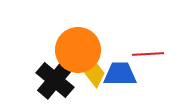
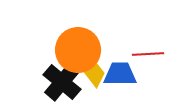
black cross: moved 7 px right, 2 px down
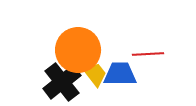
yellow trapezoid: moved 1 px right
black cross: rotated 12 degrees clockwise
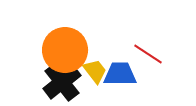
orange circle: moved 13 px left
red line: rotated 36 degrees clockwise
yellow trapezoid: moved 3 px up
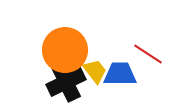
black cross: moved 4 px right; rotated 12 degrees clockwise
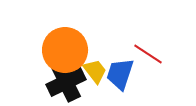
blue trapezoid: rotated 72 degrees counterclockwise
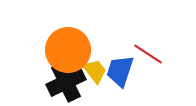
orange circle: moved 3 px right
blue trapezoid: moved 3 px up
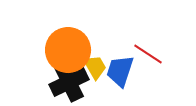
yellow trapezoid: moved 4 px up; rotated 8 degrees clockwise
black cross: moved 3 px right
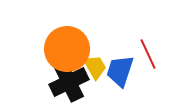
orange circle: moved 1 px left, 1 px up
red line: rotated 32 degrees clockwise
